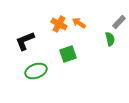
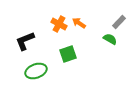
green semicircle: rotated 48 degrees counterclockwise
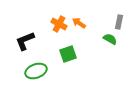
gray rectangle: rotated 32 degrees counterclockwise
